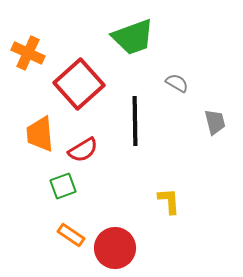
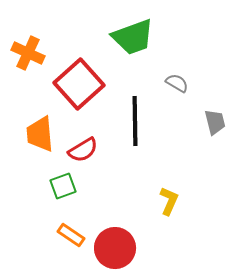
yellow L-shape: rotated 28 degrees clockwise
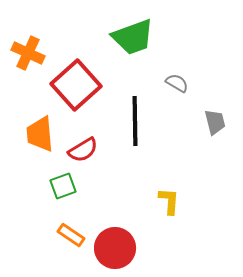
red square: moved 3 px left, 1 px down
yellow L-shape: rotated 20 degrees counterclockwise
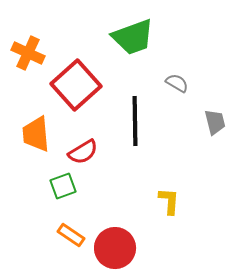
orange trapezoid: moved 4 px left
red semicircle: moved 2 px down
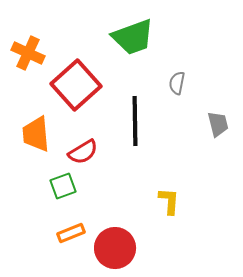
gray semicircle: rotated 110 degrees counterclockwise
gray trapezoid: moved 3 px right, 2 px down
orange rectangle: moved 2 px up; rotated 56 degrees counterclockwise
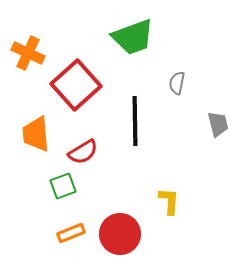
red circle: moved 5 px right, 14 px up
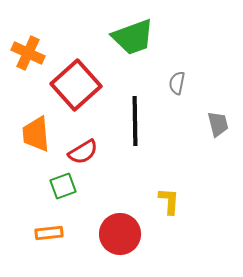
orange rectangle: moved 22 px left; rotated 16 degrees clockwise
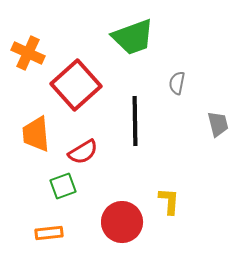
red circle: moved 2 px right, 12 px up
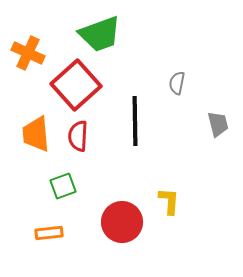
green trapezoid: moved 33 px left, 3 px up
red semicircle: moved 5 px left, 16 px up; rotated 124 degrees clockwise
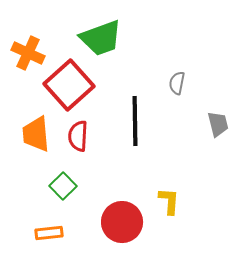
green trapezoid: moved 1 px right, 4 px down
red square: moved 7 px left
green square: rotated 24 degrees counterclockwise
